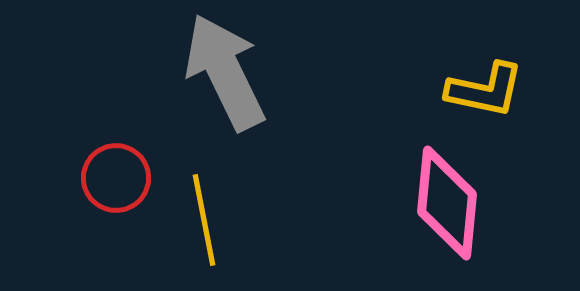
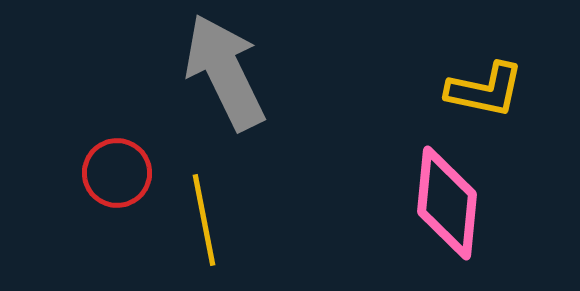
red circle: moved 1 px right, 5 px up
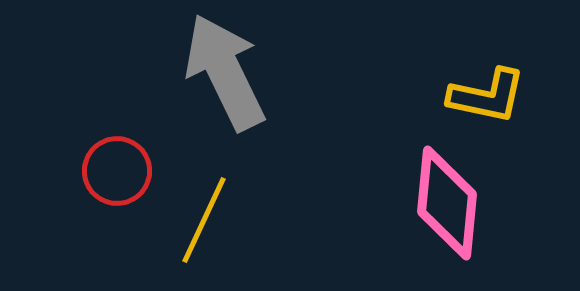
yellow L-shape: moved 2 px right, 6 px down
red circle: moved 2 px up
yellow line: rotated 36 degrees clockwise
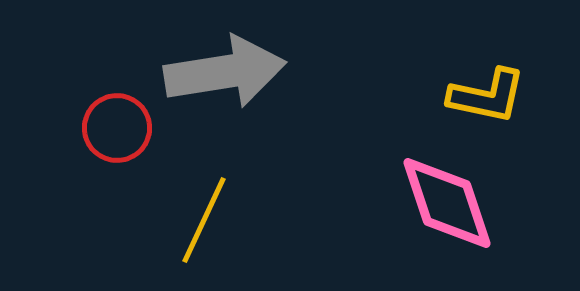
gray arrow: rotated 107 degrees clockwise
red circle: moved 43 px up
pink diamond: rotated 24 degrees counterclockwise
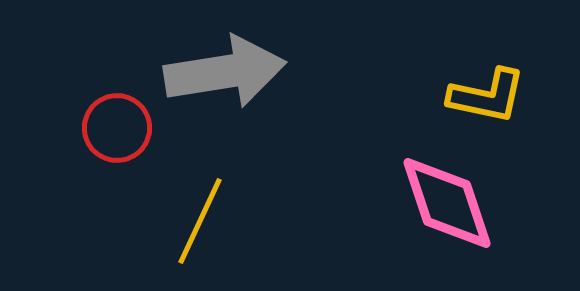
yellow line: moved 4 px left, 1 px down
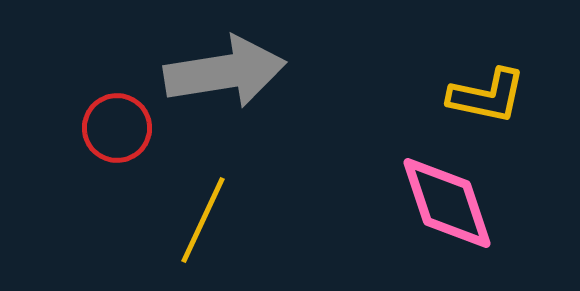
yellow line: moved 3 px right, 1 px up
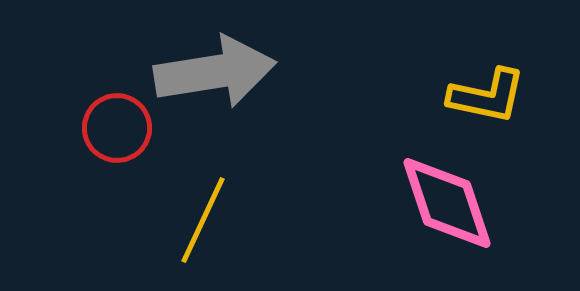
gray arrow: moved 10 px left
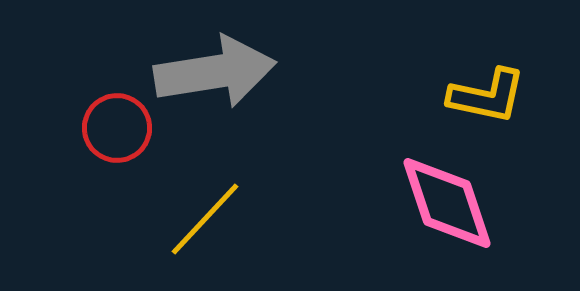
yellow line: moved 2 px right, 1 px up; rotated 18 degrees clockwise
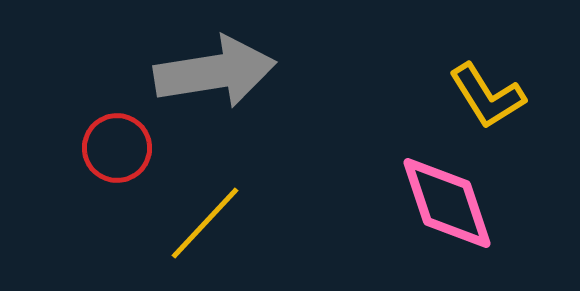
yellow L-shape: rotated 46 degrees clockwise
red circle: moved 20 px down
yellow line: moved 4 px down
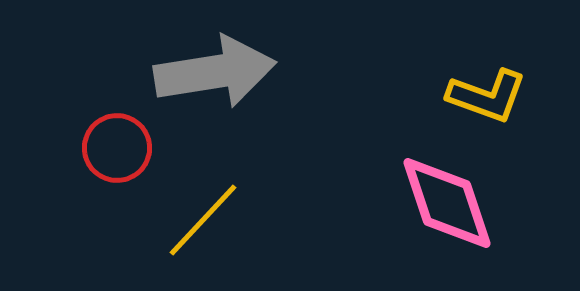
yellow L-shape: rotated 38 degrees counterclockwise
yellow line: moved 2 px left, 3 px up
